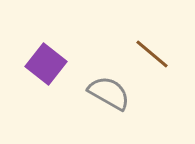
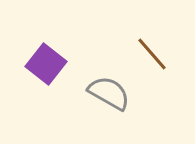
brown line: rotated 9 degrees clockwise
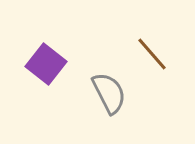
gray semicircle: rotated 33 degrees clockwise
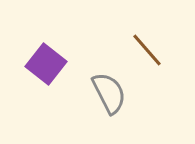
brown line: moved 5 px left, 4 px up
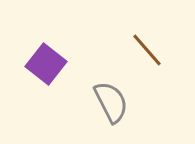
gray semicircle: moved 2 px right, 9 px down
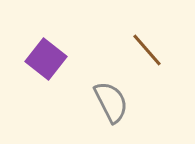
purple square: moved 5 px up
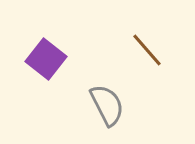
gray semicircle: moved 4 px left, 3 px down
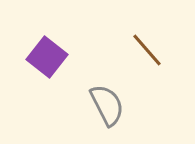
purple square: moved 1 px right, 2 px up
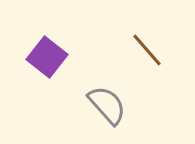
gray semicircle: rotated 15 degrees counterclockwise
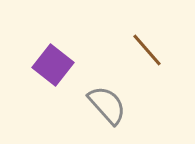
purple square: moved 6 px right, 8 px down
